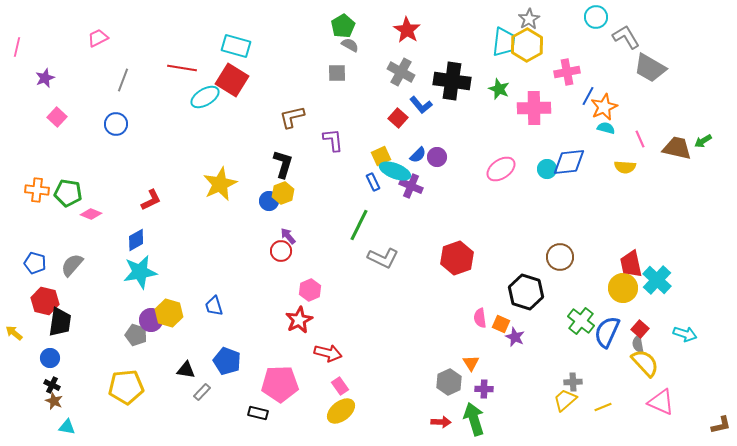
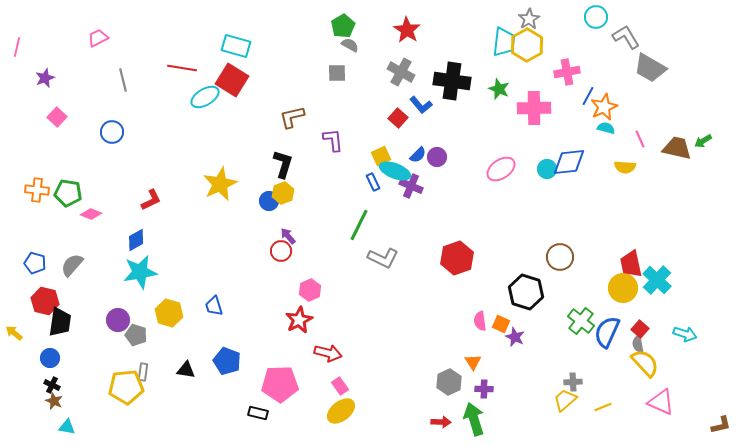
gray line at (123, 80): rotated 35 degrees counterclockwise
blue circle at (116, 124): moved 4 px left, 8 px down
pink semicircle at (480, 318): moved 3 px down
purple circle at (151, 320): moved 33 px left
orange triangle at (471, 363): moved 2 px right, 1 px up
gray rectangle at (202, 392): moved 59 px left, 20 px up; rotated 36 degrees counterclockwise
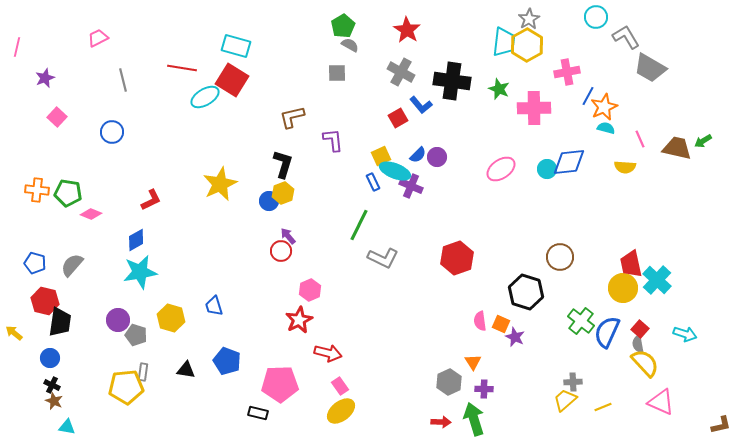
red square at (398, 118): rotated 18 degrees clockwise
yellow hexagon at (169, 313): moved 2 px right, 5 px down
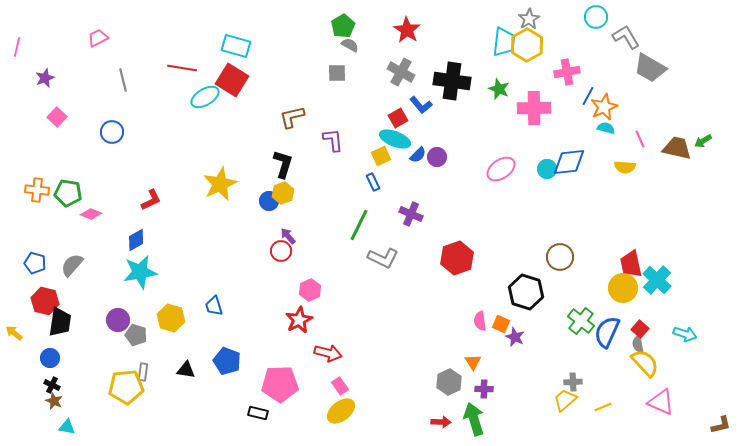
cyan ellipse at (395, 171): moved 32 px up
purple cross at (411, 186): moved 28 px down
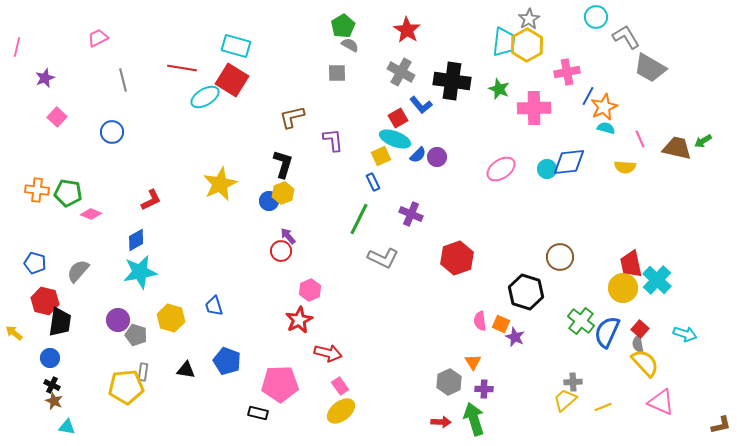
green line at (359, 225): moved 6 px up
gray semicircle at (72, 265): moved 6 px right, 6 px down
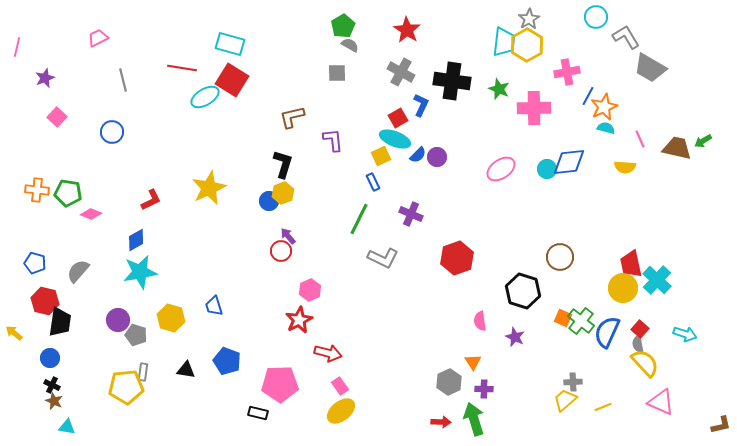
cyan rectangle at (236, 46): moved 6 px left, 2 px up
blue L-shape at (421, 105): rotated 115 degrees counterclockwise
yellow star at (220, 184): moved 11 px left, 4 px down
black hexagon at (526, 292): moved 3 px left, 1 px up
orange square at (501, 324): moved 62 px right, 6 px up
